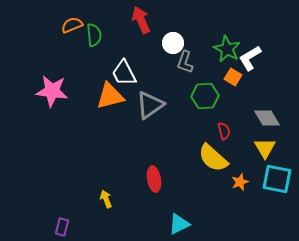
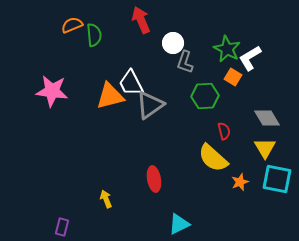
white trapezoid: moved 7 px right, 10 px down
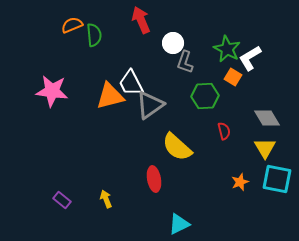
yellow semicircle: moved 36 px left, 11 px up
purple rectangle: moved 27 px up; rotated 66 degrees counterclockwise
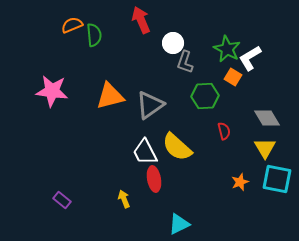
white trapezoid: moved 14 px right, 69 px down
yellow arrow: moved 18 px right
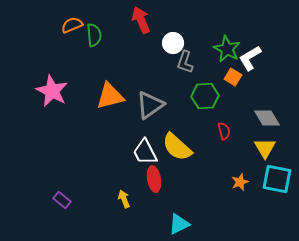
pink star: rotated 20 degrees clockwise
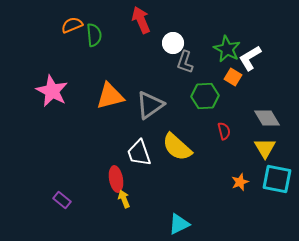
white trapezoid: moved 6 px left, 1 px down; rotated 8 degrees clockwise
red ellipse: moved 38 px left
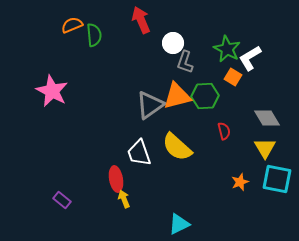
orange triangle: moved 67 px right
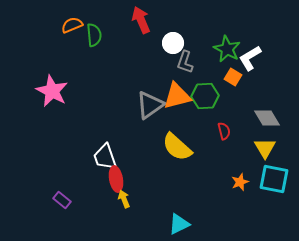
white trapezoid: moved 34 px left, 4 px down
cyan square: moved 3 px left
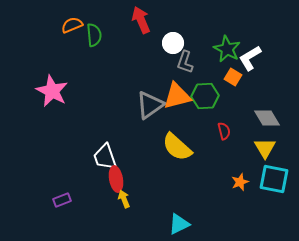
purple rectangle: rotated 60 degrees counterclockwise
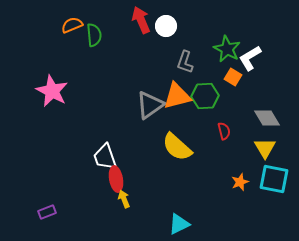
white circle: moved 7 px left, 17 px up
purple rectangle: moved 15 px left, 12 px down
